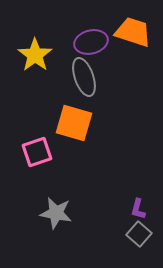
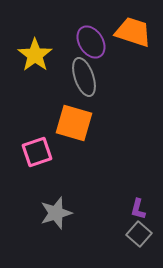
purple ellipse: rotated 72 degrees clockwise
gray star: rotated 28 degrees counterclockwise
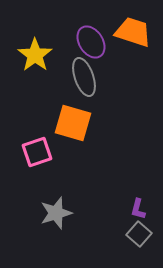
orange square: moved 1 px left
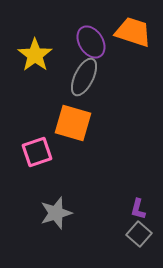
gray ellipse: rotated 45 degrees clockwise
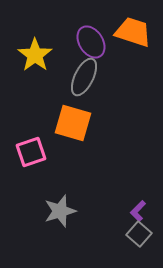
pink square: moved 6 px left
purple L-shape: moved 2 px down; rotated 30 degrees clockwise
gray star: moved 4 px right, 2 px up
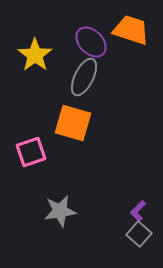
orange trapezoid: moved 2 px left, 2 px up
purple ellipse: rotated 12 degrees counterclockwise
gray star: rotated 8 degrees clockwise
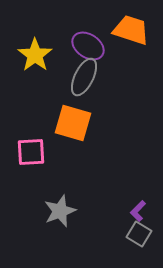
purple ellipse: moved 3 px left, 4 px down; rotated 12 degrees counterclockwise
pink square: rotated 16 degrees clockwise
gray star: rotated 12 degrees counterclockwise
gray square: rotated 10 degrees counterclockwise
